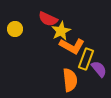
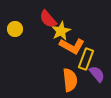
red semicircle: rotated 24 degrees clockwise
purple semicircle: moved 2 px left, 5 px down
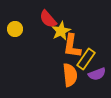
orange L-shape: rotated 70 degrees clockwise
yellow rectangle: rotated 15 degrees clockwise
purple semicircle: rotated 108 degrees clockwise
orange semicircle: moved 5 px up
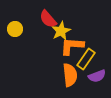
orange L-shape: rotated 85 degrees clockwise
purple semicircle: moved 2 px down
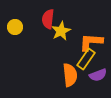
red semicircle: rotated 48 degrees clockwise
yellow circle: moved 2 px up
orange L-shape: moved 19 px right, 4 px up
purple semicircle: moved 1 px right, 1 px up
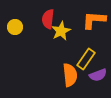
orange L-shape: moved 3 px right, 22 px up
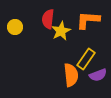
orange L-shape: moved 6 px left
orange semicircle: moved 1 px right
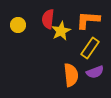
yellow circle: moved 3 px right, 2 px up
yellow rectangle: moved 4 px right, 11 px up
purple semicircle: moved 3 px left, 3 px up
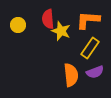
red semicircle: rotated 12 degrees counterclockwise
yellow star: rotated 24 degrees counterclockwise
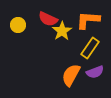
red semicircle: rotated 60 degrees counterclockwise
yellow star: moved 1 px right; rotated 18 degrees clockwise
orange semicircle: rotated 145 degrees counterclockwise
